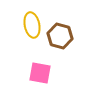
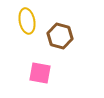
yellow ellipse: moved 5 px left, 4 px up
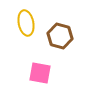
yellow ellipse: moved 1 px left, 2 px down
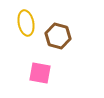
brown hexagon: moved 2 px left
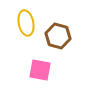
pink square: moved 3 px up
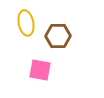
brown hexagon: rotated 15 degrees counterclockwise
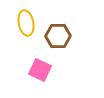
pink square: rotated 15 degrees clockwise
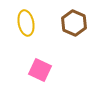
brown hexagon: moved 16 px right, 13 px up; rotated 25 degrees clockwise
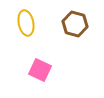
brown hexagon: moved 1 px right, 1 px down; rotated 10 degrees counterclockwise
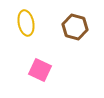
brown hexagon: moved 3 px down
